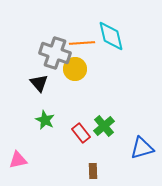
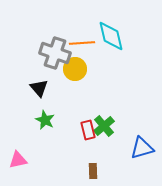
black triangle: moved 5 px down
red rectangle: moved 7 px right, 3 px up; rotated 24 degrees clockwise
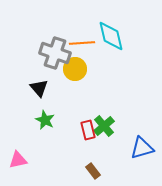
brown rectangle: rotated 35 degrees counterclockwise
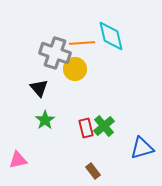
green star: rotated 12 degrees clockwise
red rectangle: moved 2 px left, 2 px up
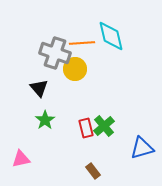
pink triangle: moved 3 px right, 1 px up
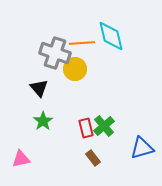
green star: moved 2 px left, 1 px down
brown rectangle: moved 13 px up
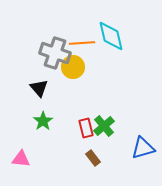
yellow circle: moved 2 px left, 2 px up
blue triangle: moved 1 px right
pink triangle: rotated 18 degrees clockwise
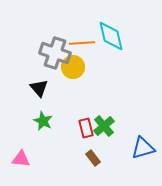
green star: rotated 12 degrees counterclockwise
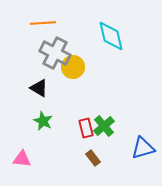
orange line: moved 39 px left, 20 px up
gray cross: rotated 8 degrees clockwise
black triangle: rotated 18 degrees counterclockwise
pink triangle: moved 1 px right
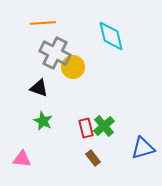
black triangle: rotated 12 degrees counterclockwise
